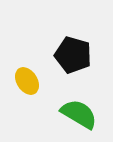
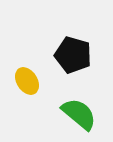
green semicircle: rotated 9 degrees clockwise
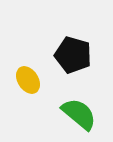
yellow ellipse: moved 1 px right, 1 px up
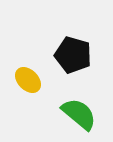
yellow ellipse: rotated 12 degrees counterclockwise
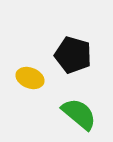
yellow ellipse: moved 2 px right, 2 px up; rotated 24 degrees counterclockwise
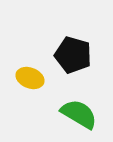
green semicircle: rotated 9 degrees counterclockwise
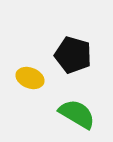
green semicircle: moved 2 px left
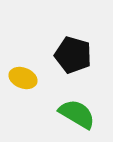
yellow ellipse: moved 7 px left
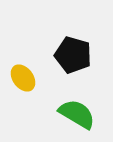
yellow ellipse: rotated 32 degrees clockwise
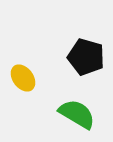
black pentagon: moved 13 px right, 2 px down
